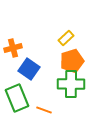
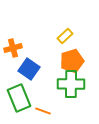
yellow rectangle: moved 1 px left, 2 px up
green rectangle: moved 2 px right
orange line: moved 1 px left, 1 px down
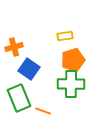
yellow rectangle: rotated 35 degrees clockwise
orange cross: moved 1 px right, 1 px up
orange pentagon: moved 1 px right, 1 px up
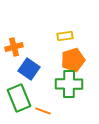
green cross: moved 2 px left
